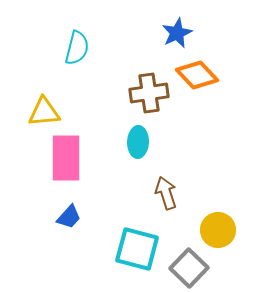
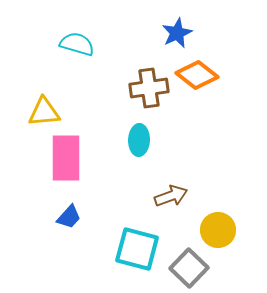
cyan semicircle: moved 4 px up; rotated 88 degrees counterclockwise
orange diamond: rotated 9 degrees counterclockwise
brown cross: moved 5 px up
cyan ellipse: moved 1 px right, 2 px up
brown arrow: moved 5 px right, 3 px down; rotated 88 degrees clockwise
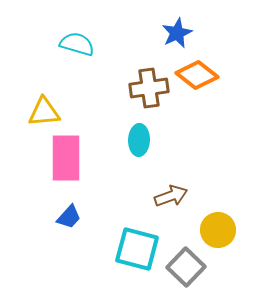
gray square: moved 3 px left, 1 px up
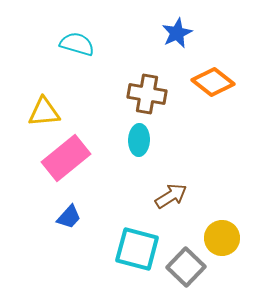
orange diamond: moved 16 px right, 7 px down
brown cross: moved 2 px left, 6 px down; rotated 18 degrees clockwise
pink rectangle: rotated 51 degrees clockwise
brown arrow: rotated 12 degrees counterclockwise
yellow circle: moved 4 px right, 8 px down
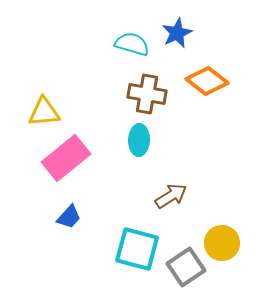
cyan semicircle: moved 55 px right
orange diamond: moved 6 px left, 1 px up
yellow circle: moved 5 px down
gray square: rotated 12 degrees clockwise
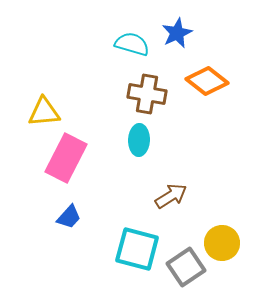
pink rectangle: rotated 24 degrees counterclockwise
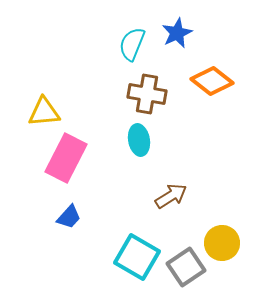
cyan semicircle: rotated 84 degrees counterclockwise
orange diamond: moved 5 px right
cyan ellipse: rotated 12 degrees counterclockwise
cyan square: moved 8 px down; rotated 15 degrees clockwise
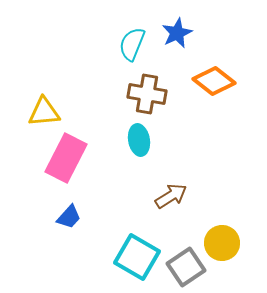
orange diamond: moved 2 px right
